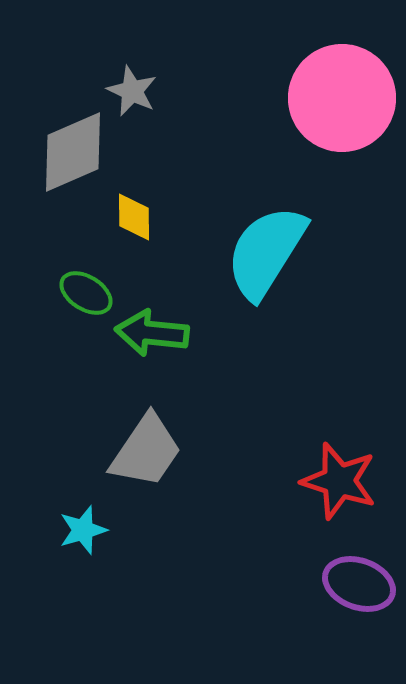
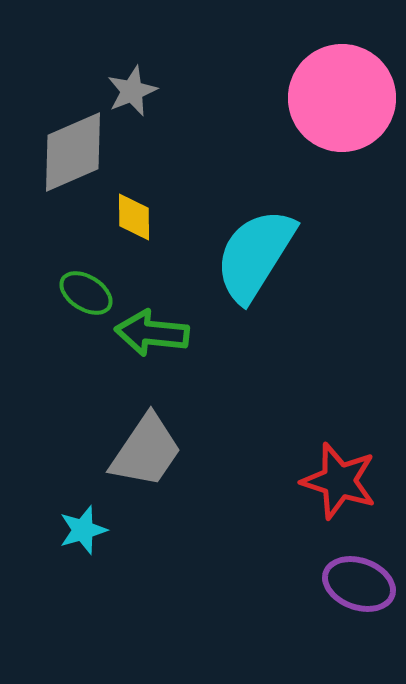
gray star: rotated 24 degrees clockwise
cyan semicircle: moved 11 px left, 3 px down
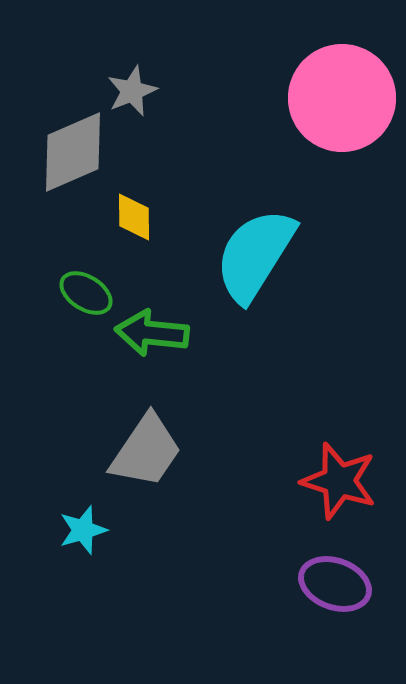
purple ellipse: moved 24 px left
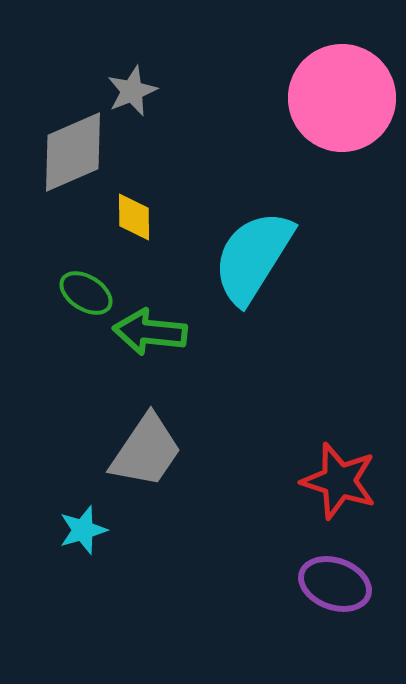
cyan semicircle: moved 2 px left, 2 px down
green arrow: moved 2 px left, 1 px up
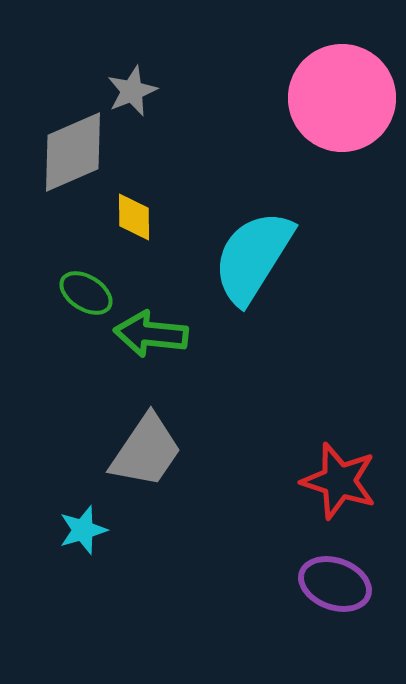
green arrow: moved 1 px right, 2 px down
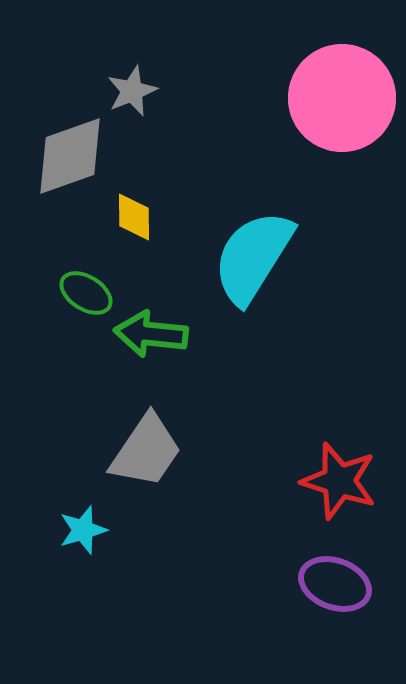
gray diamond: moved 3 px left, 4 px down; rotated 4 degrees clockwise
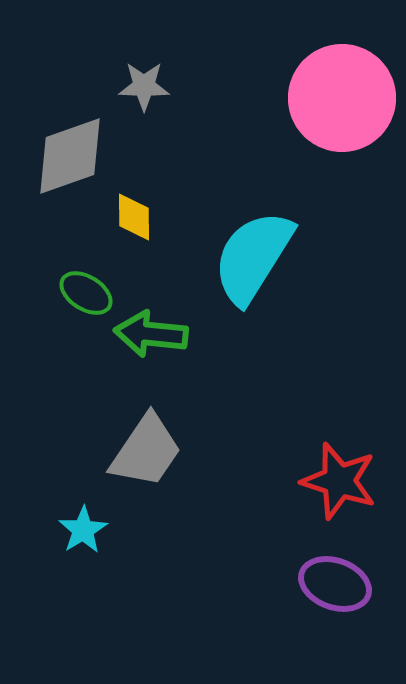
gray star: moved 12 px right, 5 px up; rotated 24 degrees clockwise
cyan star: rotated 15 degrees counterclockwise
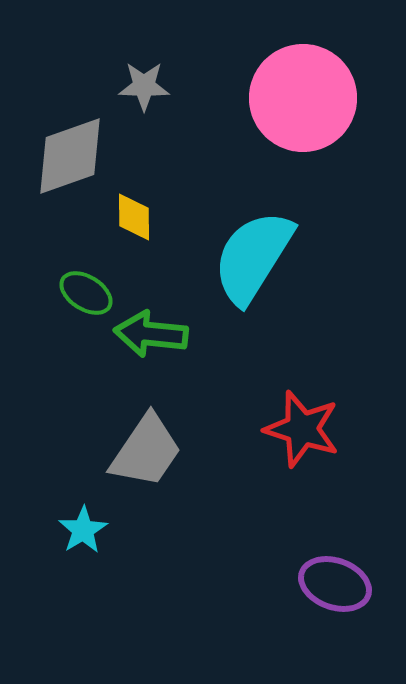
pink circle: moved 39 px left
red star: moved 37 px left, 52 px up
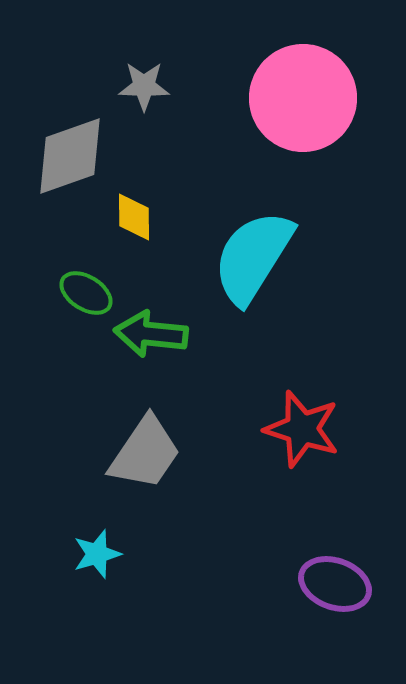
gray trapezoid: moved 1 px left, 2 px down
cyan star: moved 14 px right, 24 px down; rotated 15 degrees clockwise
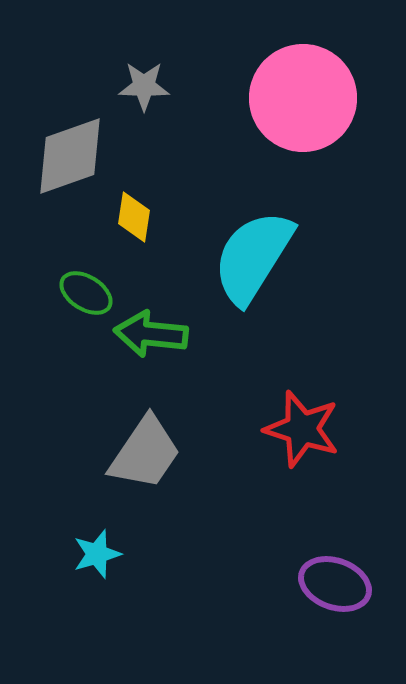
yellow diamond: rotated 9 degrees clockwise
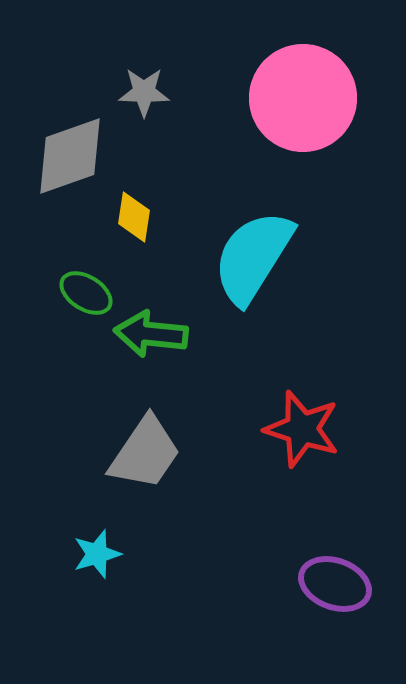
gray star: moved 6 px down
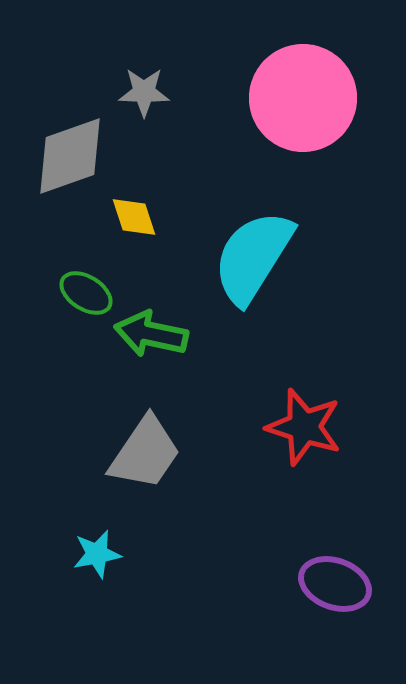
yellow diamond: rotated 27 degrees counterclockwise
green arrow: rotated 6 degrees clockwise
red star: moved 2 px right, 2 px up
cyan star: rotated 6 degrees clockwise
